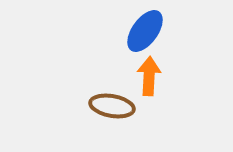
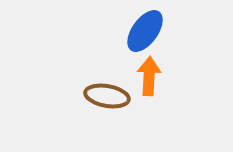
brown ellipse: moved 5 px left, 10 px up
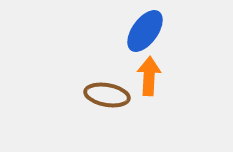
brown ellipse: moved 1 px up
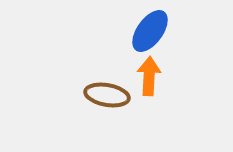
blue ellipse: moved 5 px right
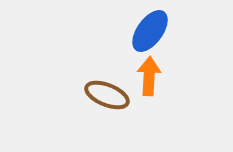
brown ellipse: rotated 12 degrees clockwise
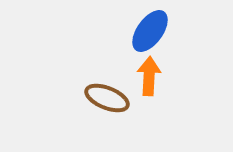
brown ellipse: moved 3 px down
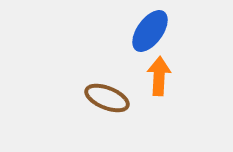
orange arrow: moved 10 px right
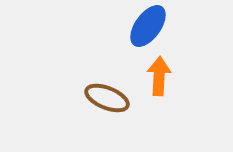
blue ellipse: moved 2 px left, 5 px up
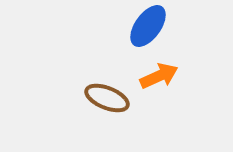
orange arrow: rotated 63 degrees clockwise
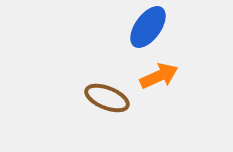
blue ellipse: moved 1 px down
